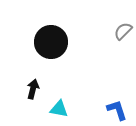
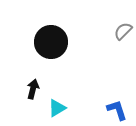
cyan triangle: moved 2 px left, 1 px up; rotated 42 degrees counterclockwise
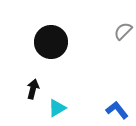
blue L-shape: rotated 20 degrees counterclockwise
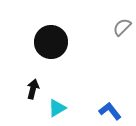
gray semicircle: moved 1 px left, 4 px up
blue L-shape: moved 7 px left, 1 px down
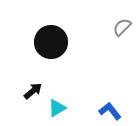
black arrow: moved 2 px down; rotated 36 degrees clockwise
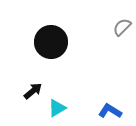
blue L-shape: rotated 20 degrees counterclockwise
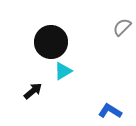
cyan triangle: moved 6 px right, 37 px up
